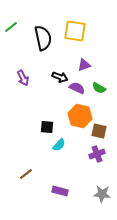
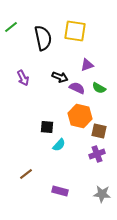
purple triangle: moved 3 px right
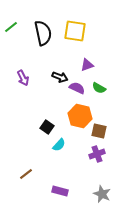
black semicircle: moved 5 px up
black square: rotated 32 degrees clockwise
gray star: rotated 18 degrees clockwise
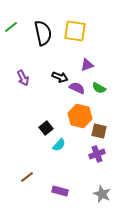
black square: moved 1 px left, 1 px down; rotated 16 degrees clockwise
brown line: moved 1 px right, 3 px down
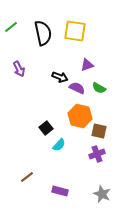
purple arrow: moved 4 px left, 9 px up
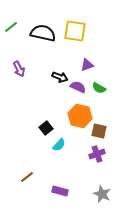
black semicircle: rotated 65 degrees counterclockwise
purple semicircle: moved 1 px right, 1 px up
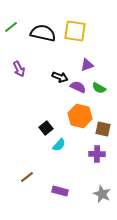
brown square: moved 4 px right, 2 px up
purple cross: rotated 21 degrees clockwise
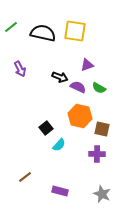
purple arrow: moved 1 px right
brown square: moved 1 px left
brown line: moved 2 px left
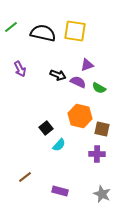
black arrow: moved 2 px left, 2 px up
purple semicircle: moved 5 px up
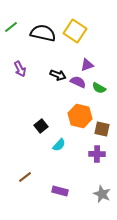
yellow square: rotated 25 degrees clockwise
black square: moved 5 px left, 2 px up
